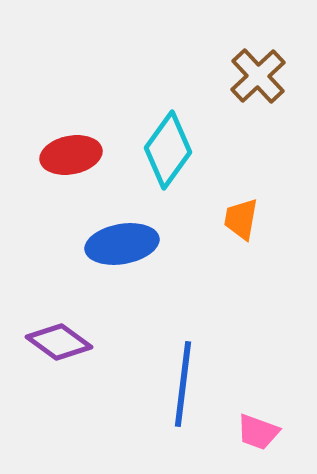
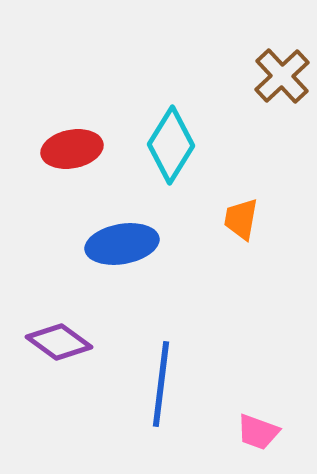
brown cross: moved 24 px right
cyan diamond: moved 3 px right, 5 px up; rotated 4 degrees counterclockwise
red ellipse: moved 1 px right, 6 px up
blue line: moved 22 px left
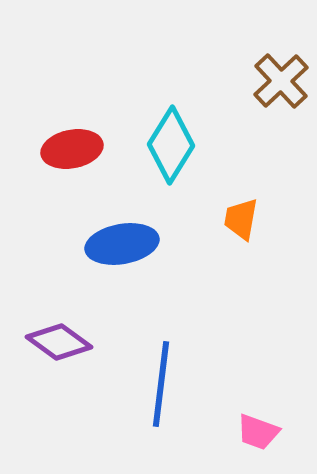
brown cross: moved 1 px left, 5 px down
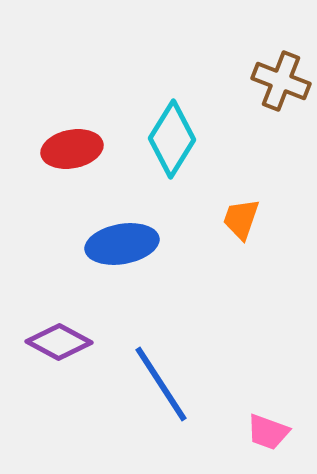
brown cross: rotated 26 degrees counterclockwise
cyan diamond: moved 1 px right, 6 px up
orange trapezoid: rotated 9 degrees clockwise
purple diamond: rotated 8 degrees counterclockwise
blue line: rotated 40 degrees counterclockwise
pink trapezoid: moved 10 px right
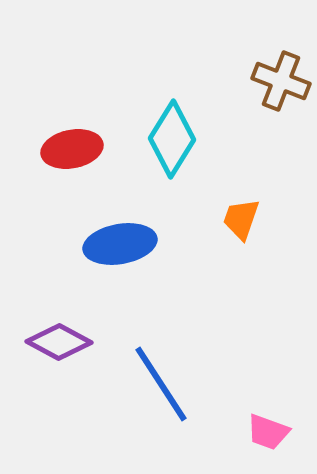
blue ellipse: moved 2 px left
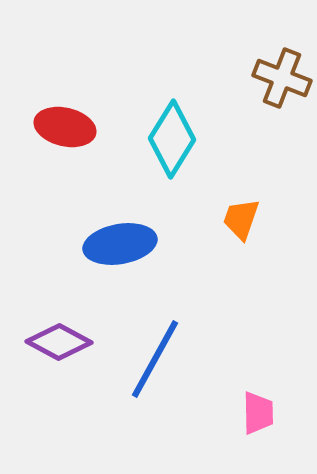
brown cross: moved 1 px right, 3 px up
red ellipse: moved 7 px left, 22 px up; rotated 24 degrees clockwise
blue line: moved 6 px left, 25 px up; rotated 62 degrees clockwise
pink trapezoid: moved 10 px left, 19 px up; rotated 111 degrees counterclockwise
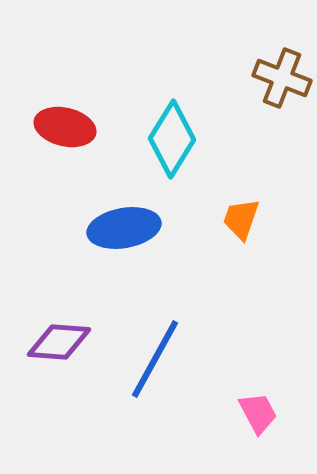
blue ellipse: moved 4 px right, 16 px up
purple diamond: rotated 24 degrees counterclockwise
pink trapezoid: rotated 27 degrees counterclockwise
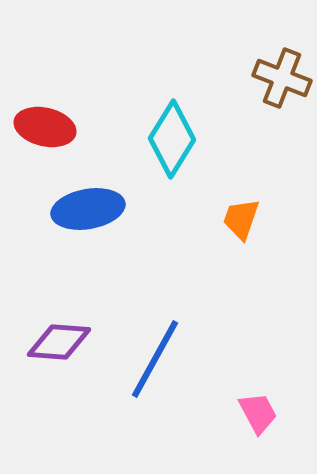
red ellipse: moved 20 px left
blue ellipse: moved 36 px left, 19 px up
